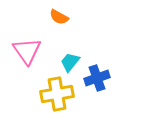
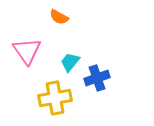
yellow cross: moved 2 px left, 4 px down
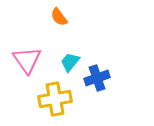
orange semicircle: rotated 24 degrees clockwise
pink triangle: moved 9 px down
yellow cross: moved 1 px down
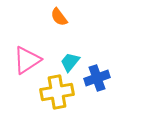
pink triangle: rotated 32 degrees clockwise
yellow cross: moved 2 px right, 7 px up
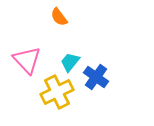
pink triangle: rotated 40 degrees counterclockwise
blue cross: moved 1 px left, 1 px up; rotated 35 degrees counterclockwise
yellow cross: rotated 16 degrees counterclockwise
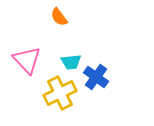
cyan trapezoid: moved 1 px right; rotated 135 degrees counterclockwise
yellow cross: moved 3 px right, 1 px down
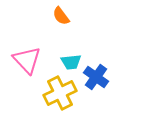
orange semicircle: moved 2 px right, 1 px up
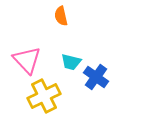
orange semicircle: rotated 24 degrees clockwise
cyan trapezoid: rotated 20 degrees clockwise
yellow cross: moved 16 px left, 3 px down
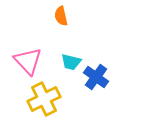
pink triangle: moved 1 px right, 1 px down
yellow cross: moved 3 px down
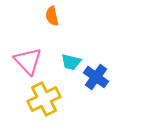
orange semicircle: moved 9 px left
